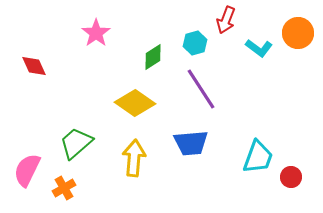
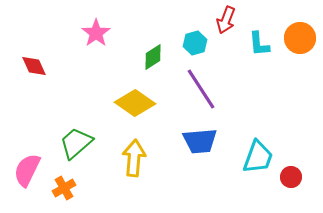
orange circle: moved 2 px right, 5 px down
cyan L-shape: moved 4 px up; rotated 48 degrees clockwise
blue trapezoid: moved 9 px right, 2 px up
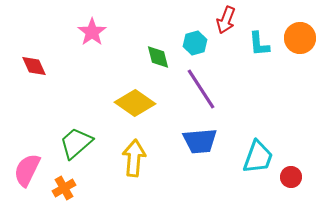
pink star: moved 4 px left, 1 px up
green diamond: moved 5 px right; rotated 72 degrees counterclockwise
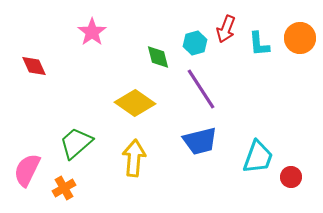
red arrow: moved 9 px down
blue trapezoid: rotated 9 degrees counterclockwise
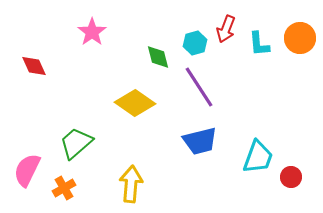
purple line: moved 2 px left, 2 px up
yellow arrow: moved 3 px left, 26 px down
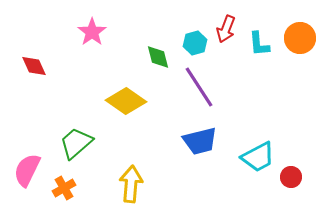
yellow diamond: moved 9 px left, 2 px up
cyan trapezoid: rotated 42 degrees clockwise
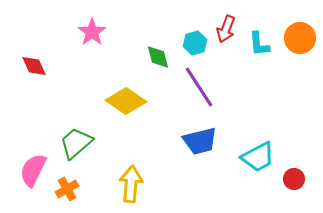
pink semicircle: moved 6 px right
red circle: moved 3 px right, 2 px down
orange cross: moved 3 px right, 1 px down
